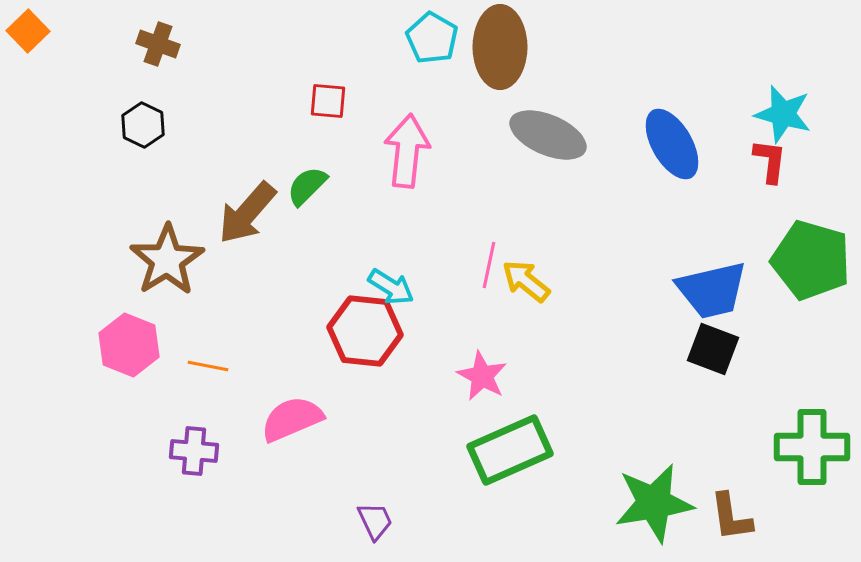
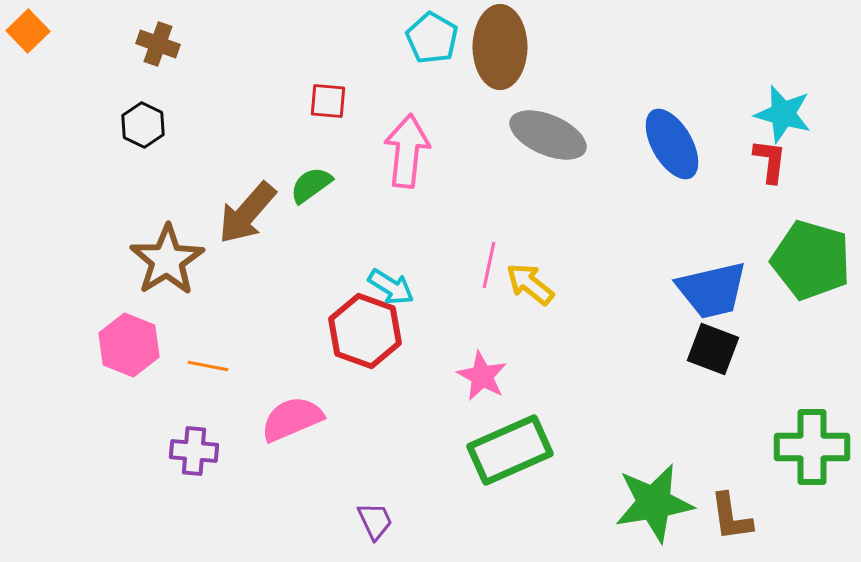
green semicircle: moved 4 px right, 1 px up; rotated 9 degrees clockwise
yellow arrow: moved 4 px right, 3 px down
red hexagon: rotated 14 degrees clockwise
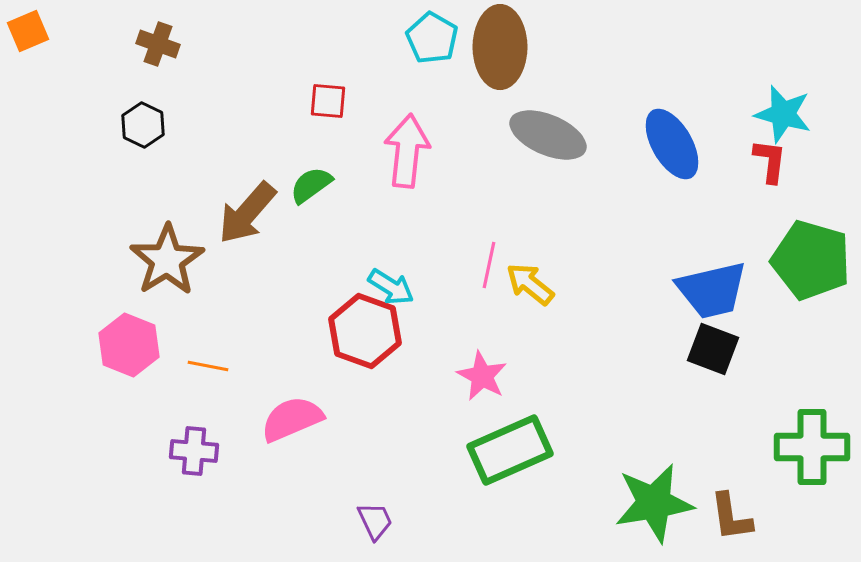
orange square: rotated 21 degrees clockwise
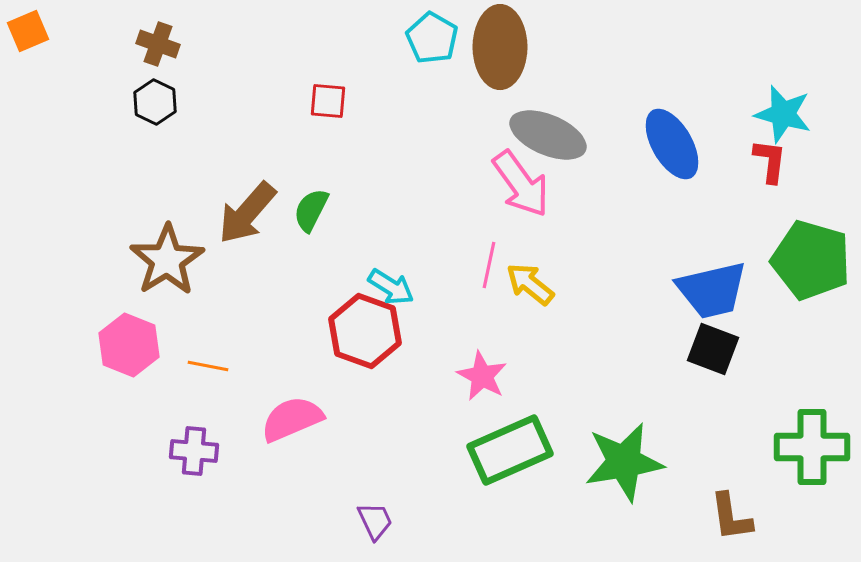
black hexagon: moved 12 px right, 23 px up
pink arrow: moved 114 px right, 33 px down; rotated 138 degrees clockwise
green semicircle: moved 25 px down; rotated 27 degrees counterclockwise
green star: moved 30 px left, 41 px up
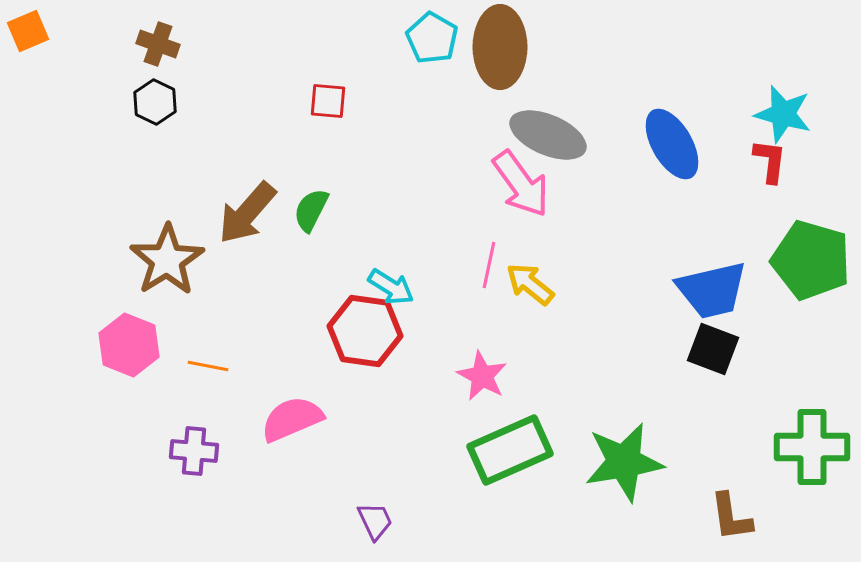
red hexagon: rotated 12 degrees counterclockwise
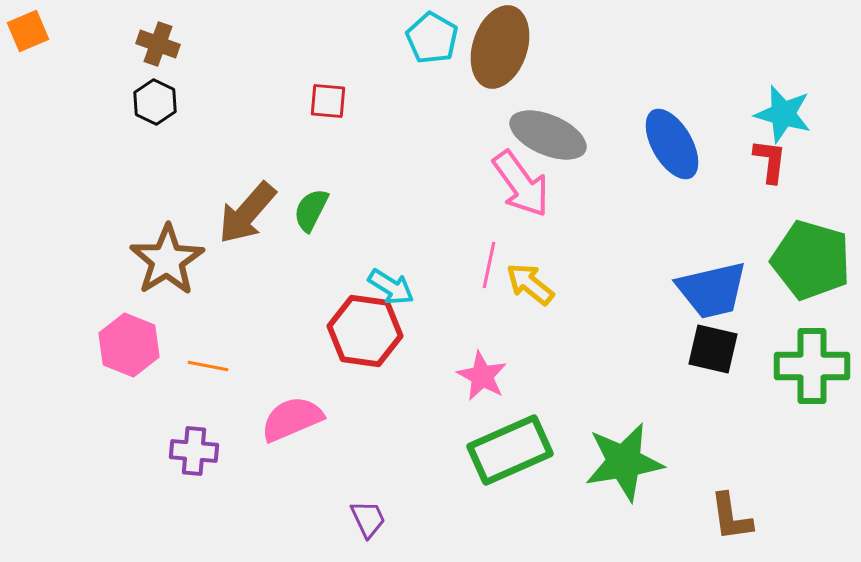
brown ellipse: rotated 18 degrees clockwise
black square: rotated 8 degrees counterclockwise
green cross: moved 81 px up
purple trapezoid: moved 7 px left, 2 px up
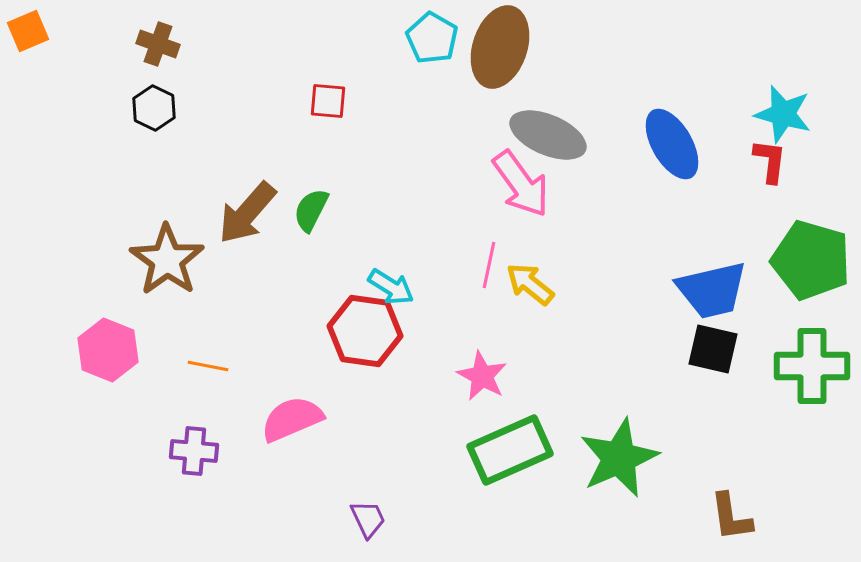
black hexagon: moved 1 px left, 6 px down
brown star: rotated 4 degrees counterclockwise
pink hexagon: moved 21 px left, 5 px down
green star: moved 5 px left, 4 px up; rotated 14 degrees counterclockwise
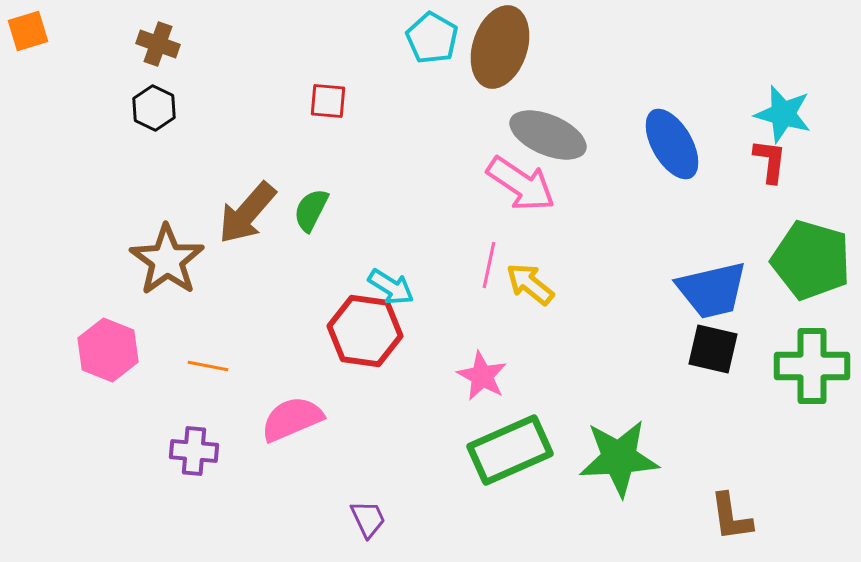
orange square: rotated 6 degrees clockwise
pink arrow: rotated 20 degrees counterclockwise
green star: rotated 20 degrees clockwise
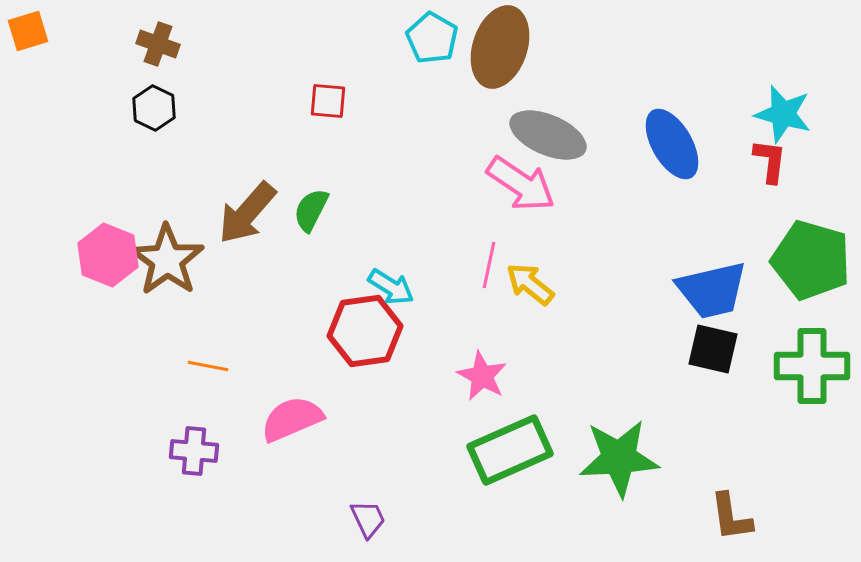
red hexagon: rotated 16 degrees counterclockwise
pink hexagon: moved 95 px up
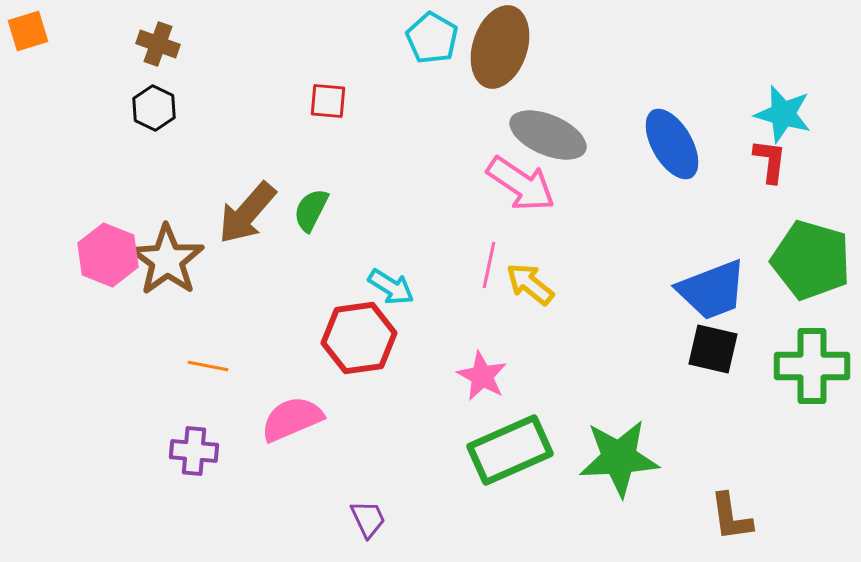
blue trapezoid: rotated 8 degrees counterclockwise
red hexagon: moved 6 px left, 7 px down
